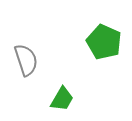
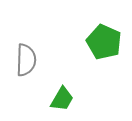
gray semicircle: rotated 20 degrees clockwise
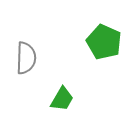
gray semicircle: moved 2 px up
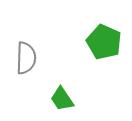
green trapezoid: rotated 116 degrees clockwise
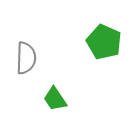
green trapezoid: moved 7 px left
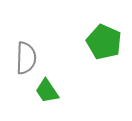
green trapezoid: moved 8 px left, 8 px up
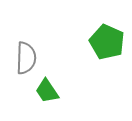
green pentagon: moved 3 px right
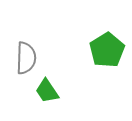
green pentagon: moved 8 px down; rotated 16 degrees clockwise
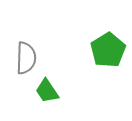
green pentagon: moved 1 px right
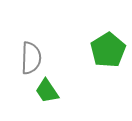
gray semicircle: moved 5 px right
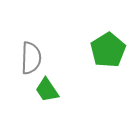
green trapezoid: moved 1 px up
